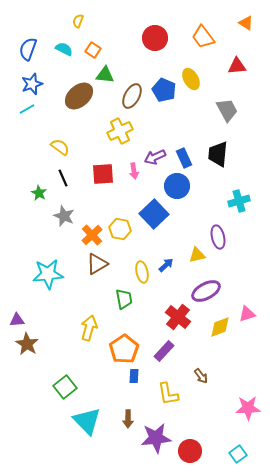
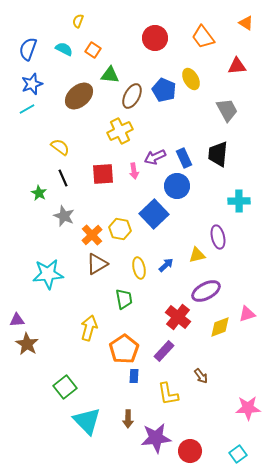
green triangle at (105, 75): moved 5 px right
cyan cross at (239, 201): rotated 15 degrees clockwise
yellow ellipse at (142, 272): moved 3 px left, 4 px up
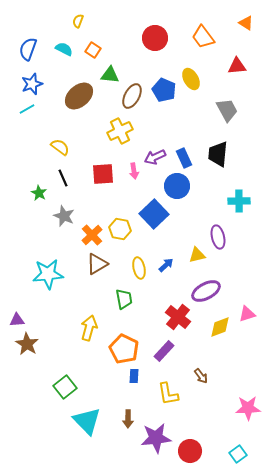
orange pentagon at (124, 349): rotated 12 degrees counterclockwise
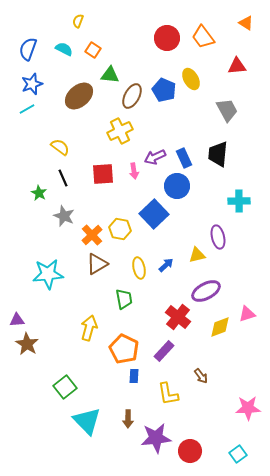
red circle at (155, 38): moved 12 px right
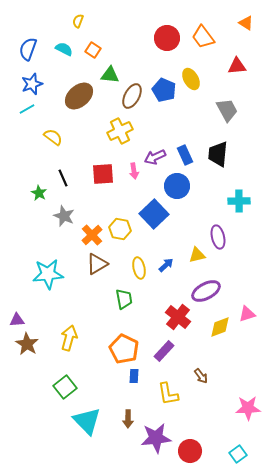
yellow semicircle at (60, 147): moved 7 px left, 10 px up
blue rectangle at (184, 158): moved 1 px right, 3 px up
yellow arrow at (89, 328): moved 20 px left, 10 px down
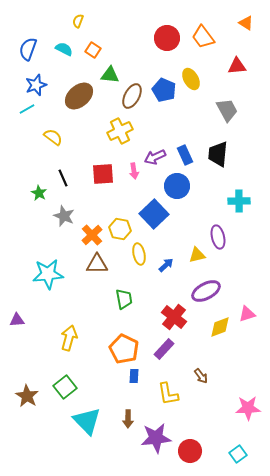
blue star at (32, 84): moved 4 px right, 1 px down
brown triangle at (97, 264): rotated 30 degrees clockwise
yellow ellipse at (139, 268): moved 14 px up
red cross at (178, 317): moved 4 px left
brown star at (27, 344): moved 52 px down
purple rectangle at (164, 351): moved 2 px up
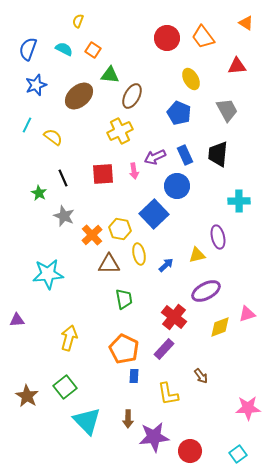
blue pentagon at (164, 90): moved 15 px right, 23 px down
cyan line at (27, 109): moved 16 px down; rotated 35 degrees counterclockwise
brown triangle at (97, 264): moved 12 px right
purple star at (156, 438): moved 2 px left, 1 px up
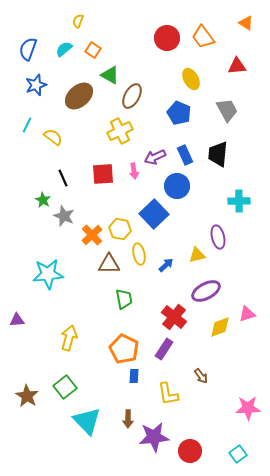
cyan semicircle at (64, 49): rotated 66 degrees counterclockwise
green triangle at (110, 75): rotated 24 degrees clockwise
green star at (39, 193): moved 4 px right, 7 px down
purple rectangle at (164, 349): rotated 10 degrees counterclockwise
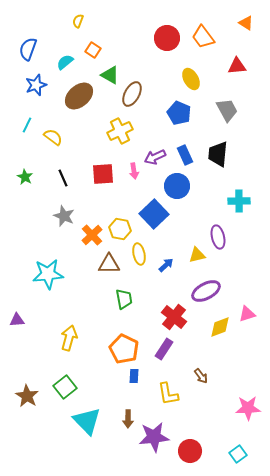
cyan semicircle at (64, 49): moved 1 px right, 13 px down
brown ellipse at (132, 96): moved 2 px up
green star at (43, 200): moved 18 px left, 23 px up
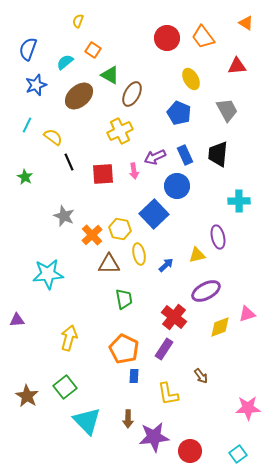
black line at (63, 178): moved 6 px right, 16 px up
